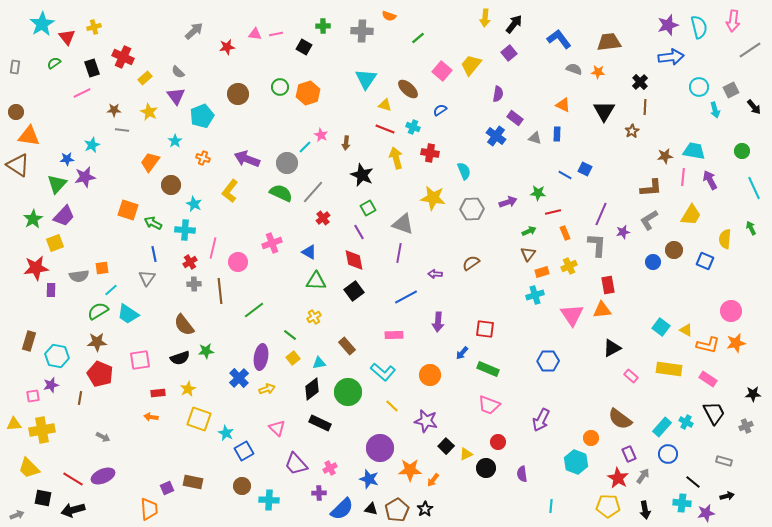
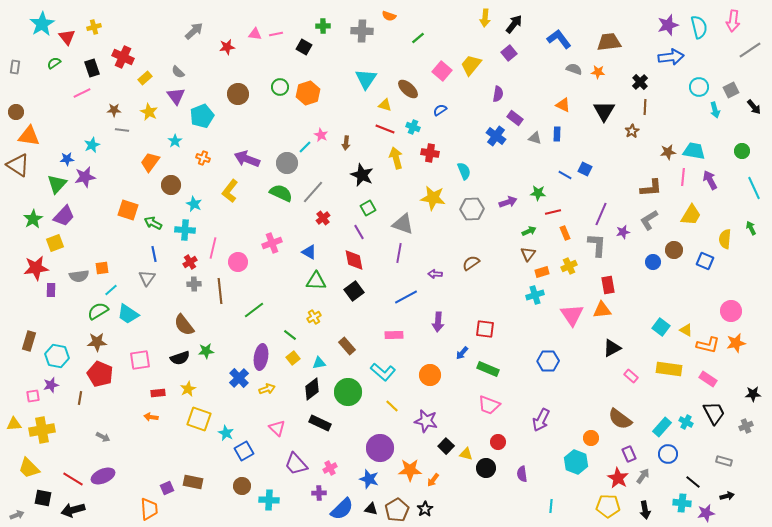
brown star at (665, 156): moved 3 px right, 4 px up
yellow triangle at (466, 454): rotated 40 degrees clockwise
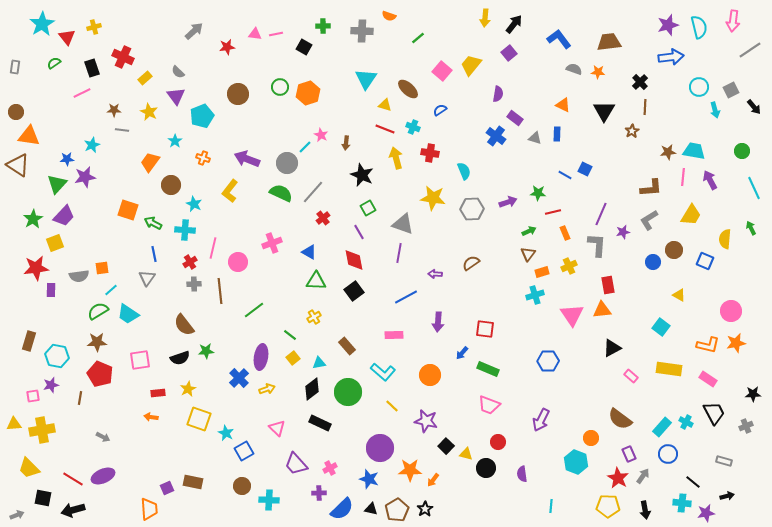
yellow triangle at (686, 330): moved 7 px left, 35 px up
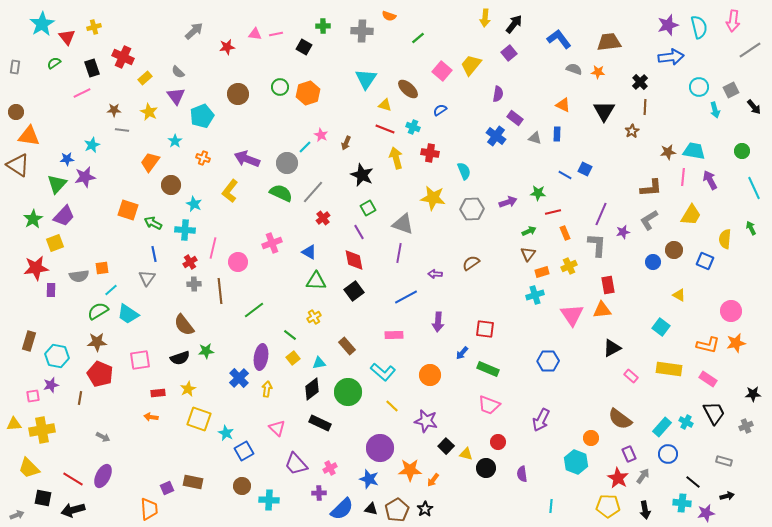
brown arrow at (346, 143): rotated 16 degrees clockwise
yellow arrow at (267, 389): rotated 63 degrees counterclockwise
purple ellipse at (103, 476): rotated 40 degrees counterclockwise
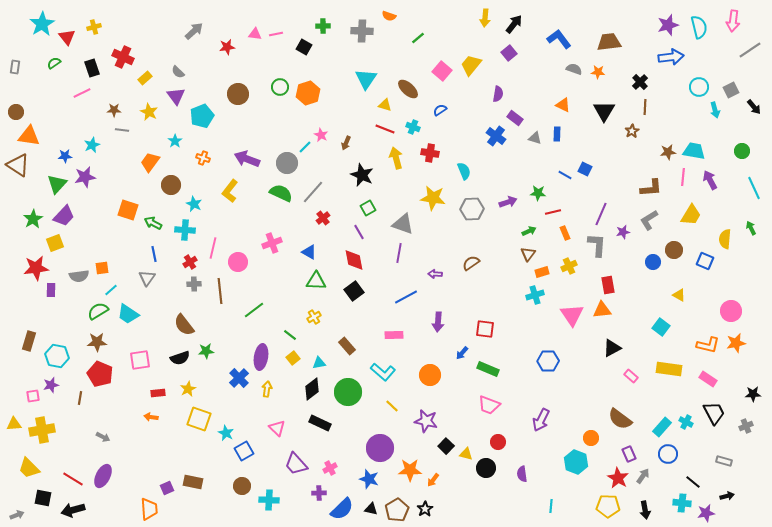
blue star at (67, 159): moved 2 px left, 3 px up
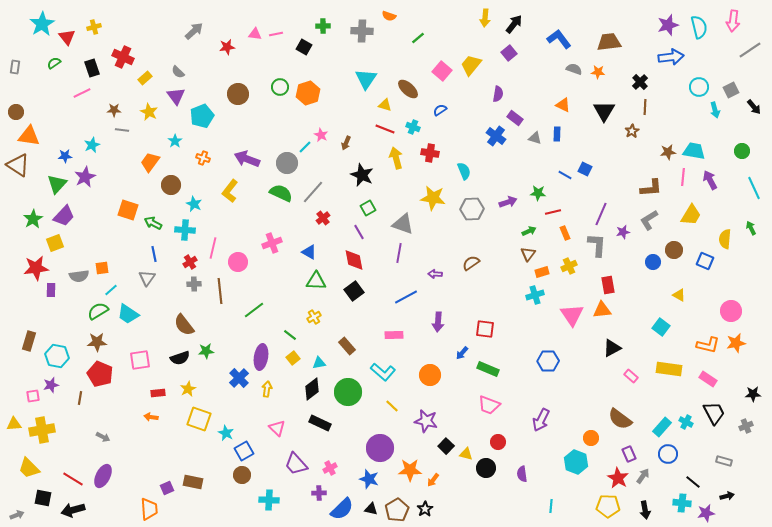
purple star at (85, 177): rotated 15 degrees counterclockwise
brown circle at (242, 486): moved 11 px up
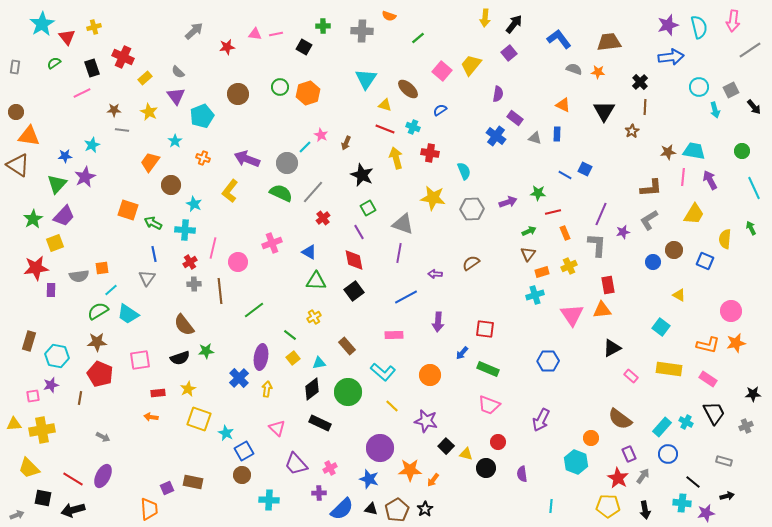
yellow trapezoid at (691, 215): moved 3 px right, 1 px up
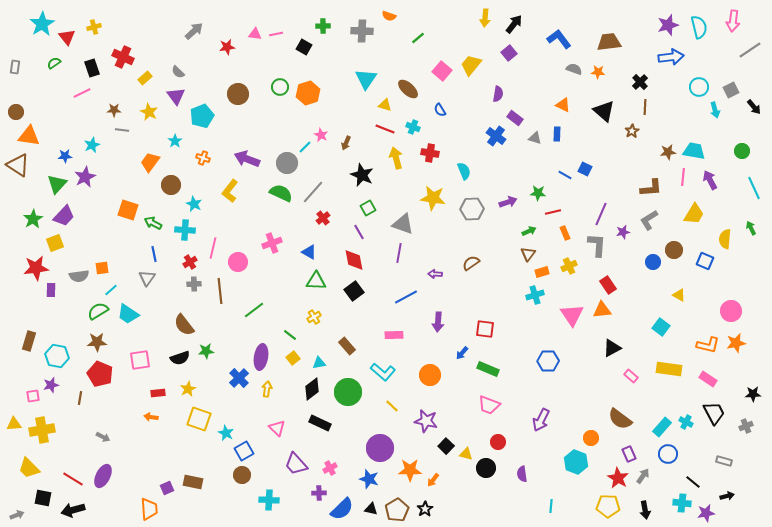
blue semicircle at (440, 110): rotated 88 degrees counterclockwise
black triangle at (604, 111): rotated 20 degrees counterclockwise
red rectangle at (608, 285): rotated 24 degrees counterclockwise
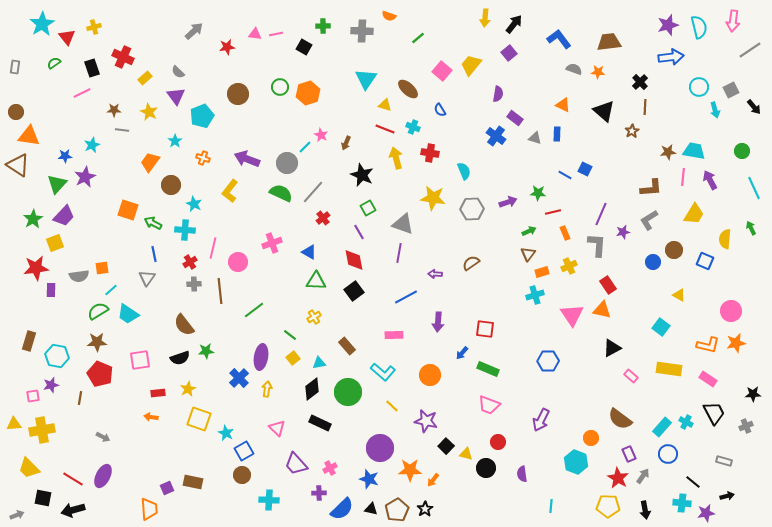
orange triangle at (602, 310): rotated 18 degrees clockwise
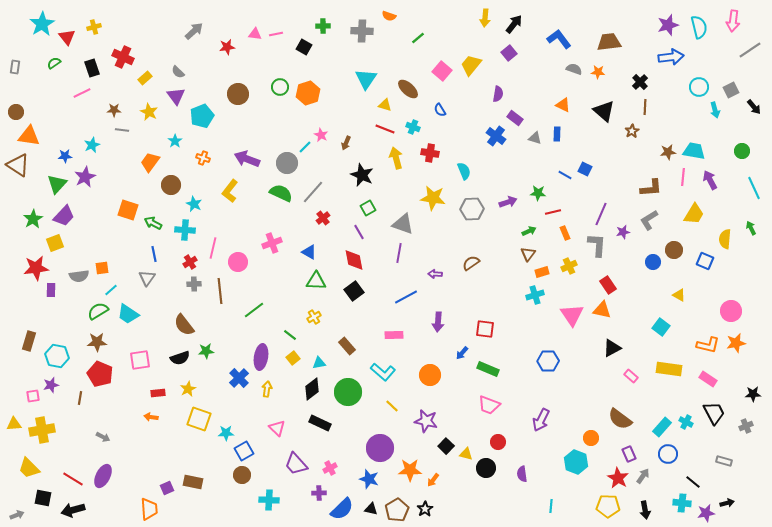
cyan star at (226, 433): rotated 28 degrees counterclockwise
black arrow at (727, 496): moved 7 px down
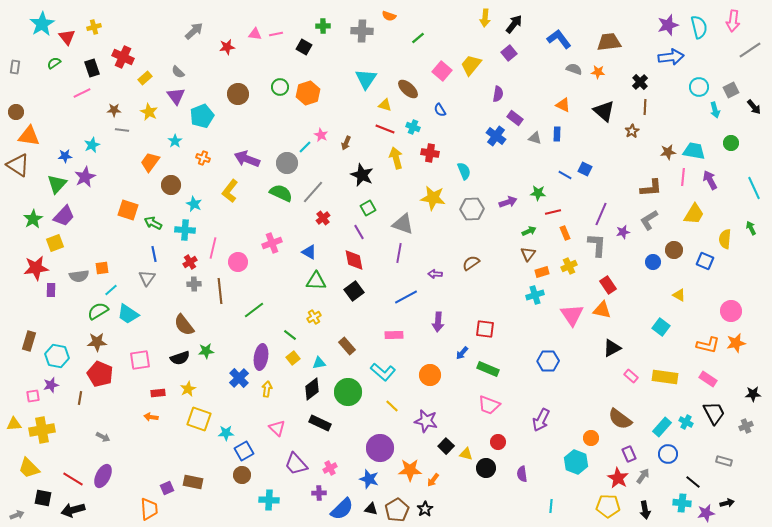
green circle at (742, 151): moved 11 px left, 8 px up
yellow rectangle at (669, 369): moved 4 px left, 8 px down
